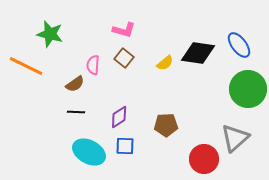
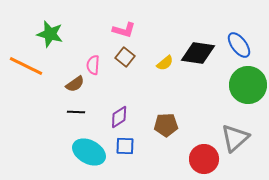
brown square: moved 1 px right, 1 px up
green circle: moved 4 px up
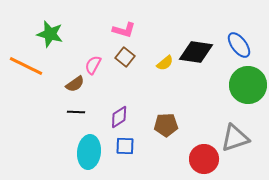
black diamond: moved 2 px left, 1 px up
pink semicircle: rotated 24 degrees clockwise
gray triangle: rotated 24 degrees clockwise
cyan ellipse: rotated 68 degrees clockwise
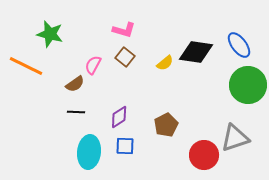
brown pentagon: rotated 25 degrees counterclockwise
red circle: moved 4 px up
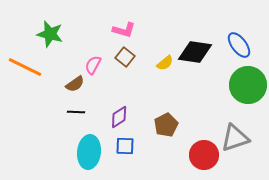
black diamond: moved 1 px left
orange line: moved 1 px left, 1 px down
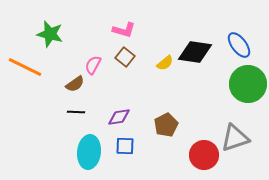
green circle: moved 1 px up
purple diamond: rotated 25 degrees clockwise
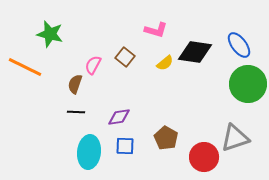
pink L-shape: moved 32 px right
brown semicircle: rotated 144 degrees clockwise
brown pentagon: moved 13 px down; rotated 15 degrees counterclockwise
red circle: moved 2 px down
